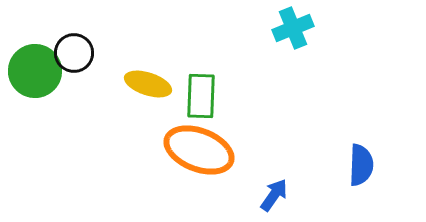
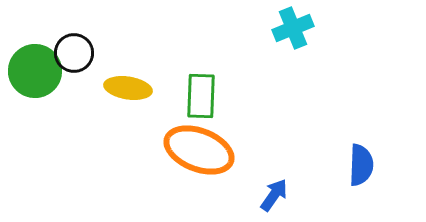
yellow ellipse: moved 20 px left, 4 px down; rotated 9 degrees counterclockwise
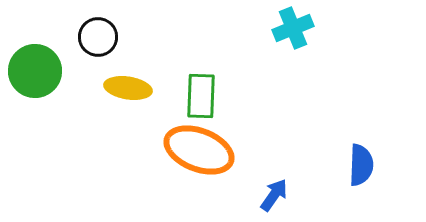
black circle: moved 24 px right, 16 px up
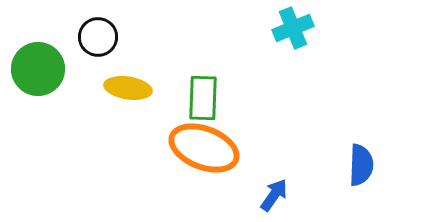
green circle: moved 3 px right, 2 px up
green rectangle: moved 2 px right, 2 px down
orange ellipse: moved 5 px right, 2 px up
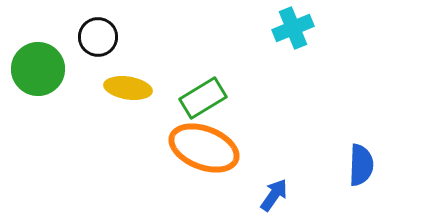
green rectangle: rotated 57 degrees clockwise
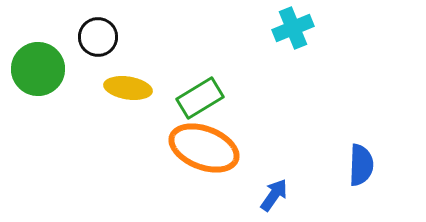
green rectangle: moved 3 px left
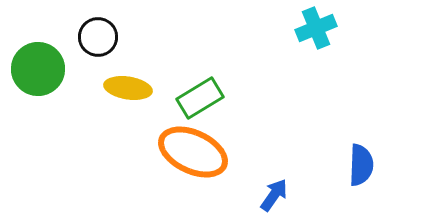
cyan cross: moved 23 px right
orange ellipse: moved 11 px left, 4 px down; rotated 4 degrees clockwise
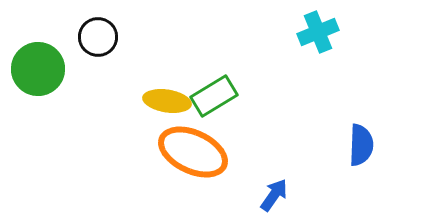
cyan cross: moved 2 px right, 4 px down
yellow ellipse: moved 39 px right, 13 px down
green rectangle: moved 14 px right, 2 px up
blue semicircle: moved 20 px up
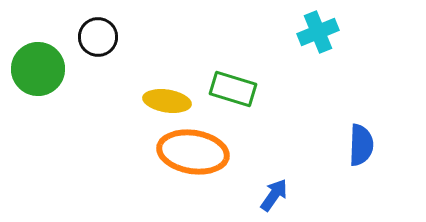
green rectangle: moved 19 px right, 7 px up; rotated 48 degrees clockwise
orange ellipse: rotated 16 degrees counterclockwise
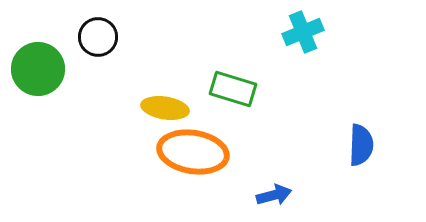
cyan cross: moved 15 px left
yellow ellipse: moved 2 px left, 7 px down
blue arrow: rotated 40 degrees clockwise
